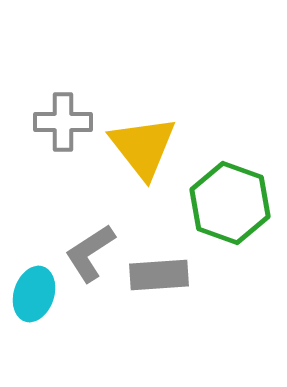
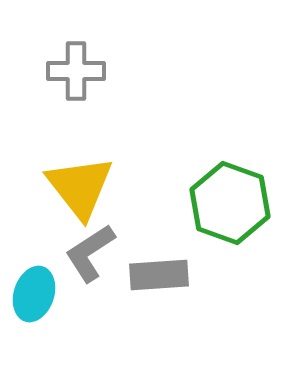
gray cross: moved 13 px right, 51 px up
yellow triangle: moved 63 px left, 40 px down
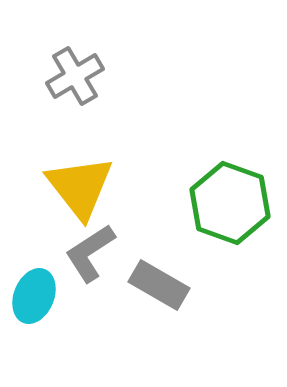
gray cross: moved 1 px left, 5 px down; rotated 30 degrees counterclockwise
gray rectangle: moved 10 px down; rotated 34 degrees clockwise
cyan ellipse: moved 2 px down; rotated 4 degrees clockwise
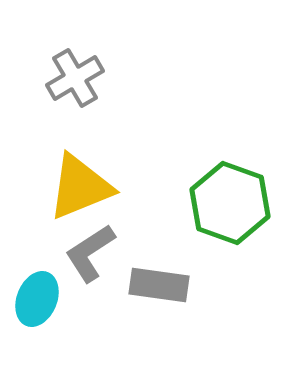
gray cross: moved 2 px down
yellow triangle: rotated 46 degrees clockwise
gray rectangle: rotated 22 degrees counterclockwise
cyan ellipse: moved 3 px right, 3 px down
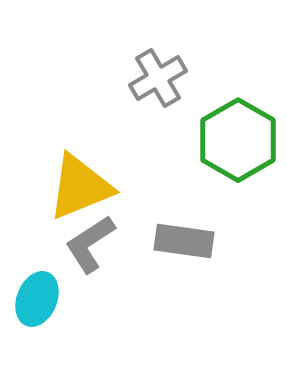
gray cross: moved 83 px right
green hexagon: moved 8 px right, 63 px up; rotated 10 degrees clockwise
gray L-shape: moved 9 px up
gray rectangle: moved 25 px right, 44 px up
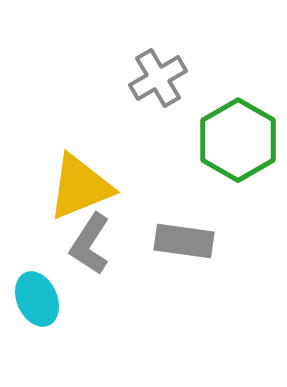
gray L-shape: rotated 24 degrees counterclockwise
cyan ellipse: rotated 46 degrees counterclockwise
